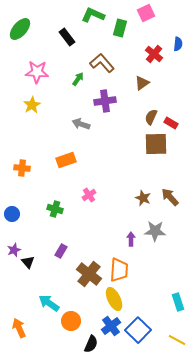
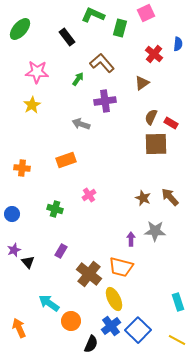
orange trapezoid: moved 2 px right, 3 px up; rotated 100 degrees clockwise
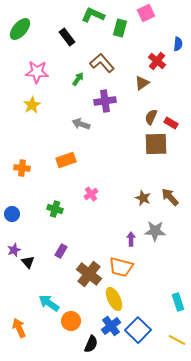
red cross: moved 3 px right, 7 px down
pink cross: moved 2 px right, 1 px up
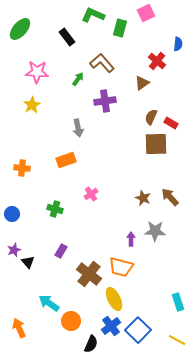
gray arrow: moved 3 px left, 4 px down; rotated 120 degrees counterclockwise
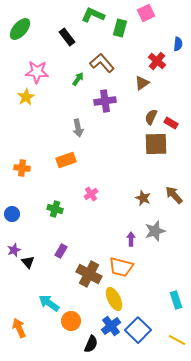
yellow star: moved 6 px left, 8 px up
brown arrow: moved 4 px right, 2 px up
gray star: rotated 20 degrees counterclockwise
brown cross: rotated 10 degrees counterclockwise
cyan rectangle: moved 2 px left, 2 px up
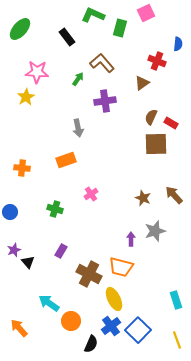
red cross: rotated 18 degrees counterclockwise
blue circle: moved 2 px left, 2 px up
orange arrow: rotated 18 degrees counterclockwise
yellow line: rotated 42 degrees clockwise
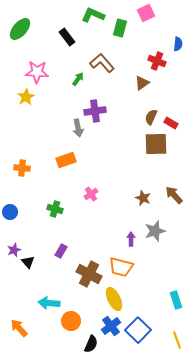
purple cross: moved 10 px left, 10 px down
cyan arrow: rotated 30 degrees counterclockwise
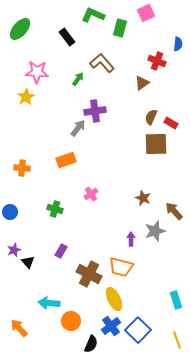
gray arrow: rotated 132 degrees counterclockwise
brown arrow: moved 16 px down
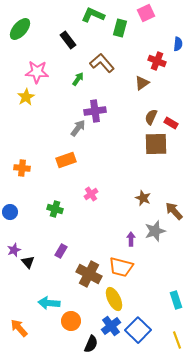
black rectangle: moved 1 px right, 3 px down
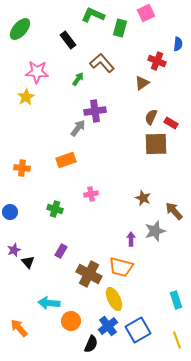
pink cross: rotated 24 degrees clockwise
blue cross: moved 3 px left
blue square: rotated 15 degrees clockwise
